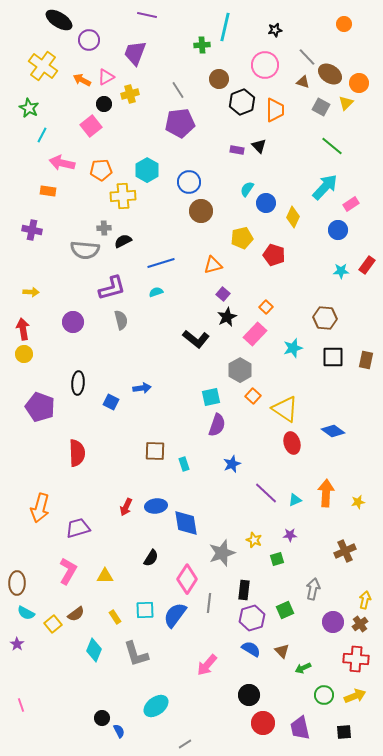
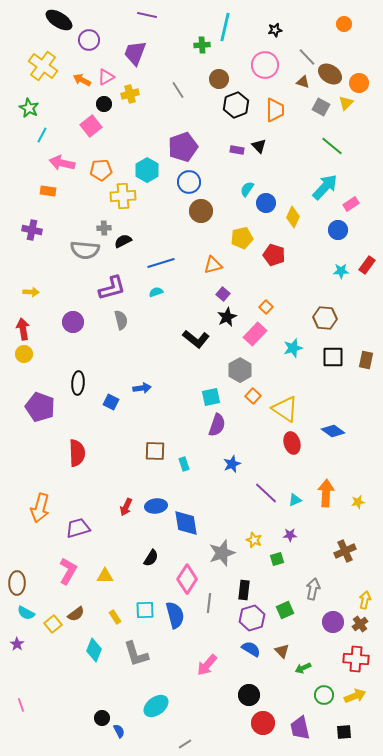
black hexagon at (242, 102): moved 6 px left, 3 px down
purple pentagon at (180, 123): moved 3 px right, 24 px down; rotated 12 degrees counterclockwise
blue semicircle at (175, 615): rotated 128 degrees clockwise
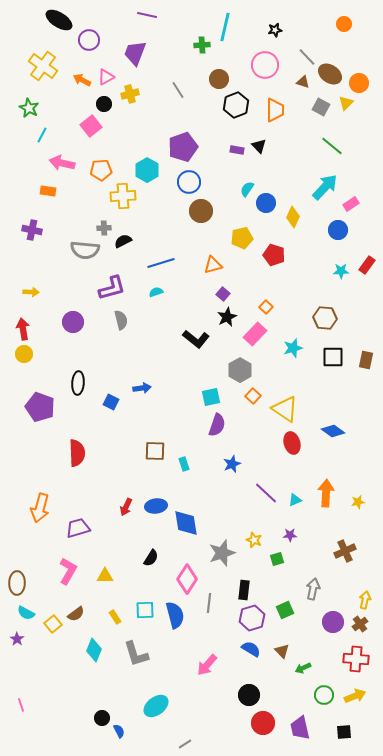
purple star at (17, 644): moved 5 px up
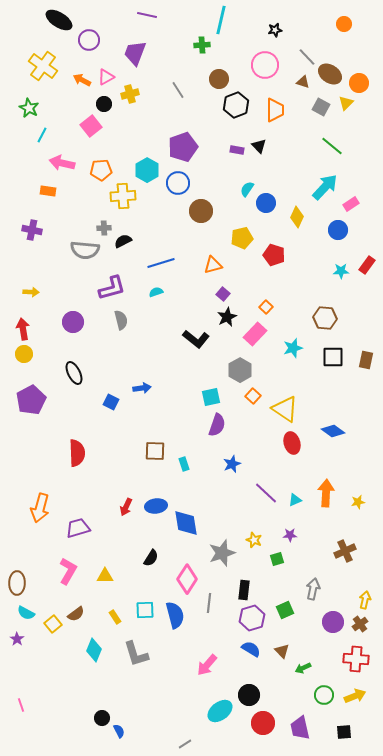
cyan line at (225, 27): moved 4 px left, 7 px up
blue circle at (189, 182): moved 11 px left, 1 px down
yellow diamond at (293, 217): moved 4 px right
black ellipse at (78, 383): moved 4 px left, 10 px up; rotated 30 degrees counterclockwise
purple pentagon at (40, 407): moved 9 px left, 7 px up; rotated 24 degrees clockwise
cyan ellipse at (156, 706): moved 64 px right, 5 px down
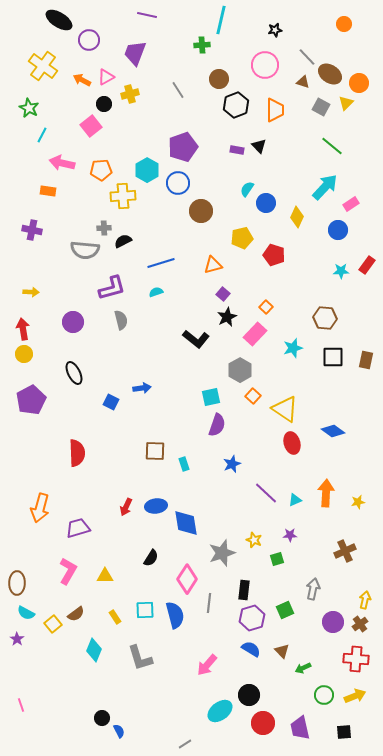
gray L-shape at (136, 654): moved 4 px right, 4 px down
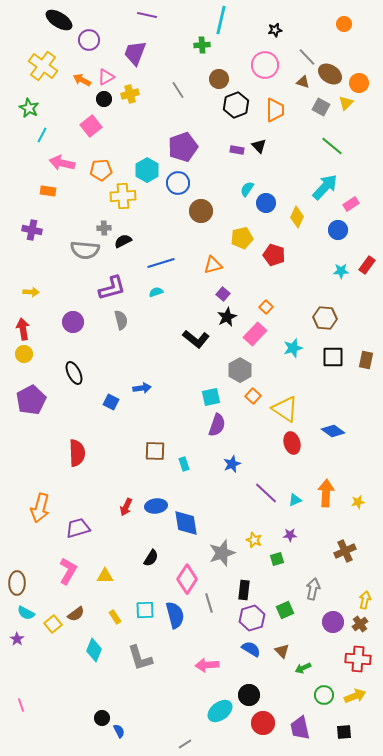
black circle at (104, 104): moved 5 px up
gray line at (209, 603): rotated 24 degrees counterclockwise
red cross at (356, 659): moved 2 px right
pink arrow at (207, 665): rotated 45 degrees clockwise
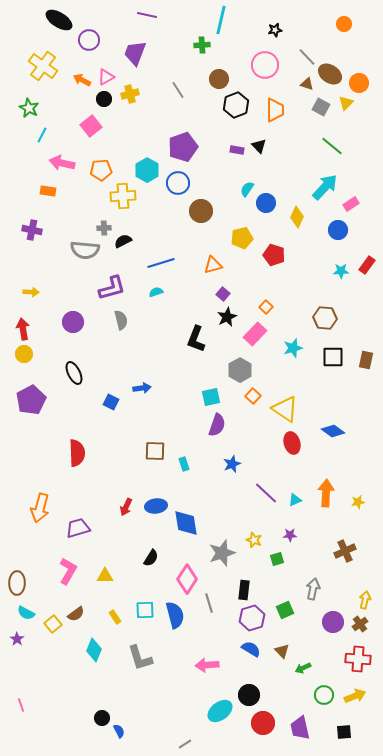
brown triangle at (303, 82): moved 4 px right, 2 px down
black L-shape at (196, 339): rotated 72 degrees clockwise
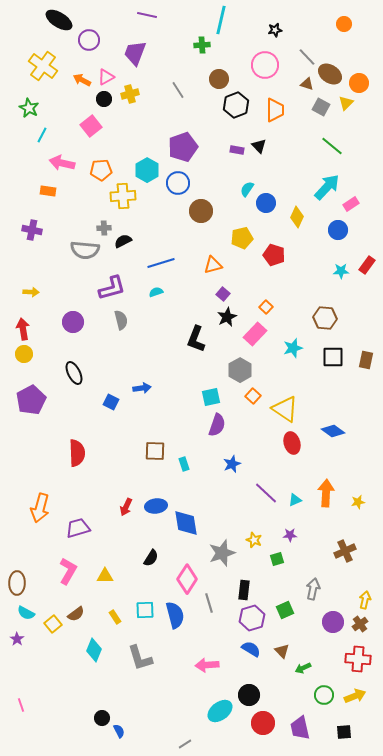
cyan arrow at (325, 187): moved 2 px right
